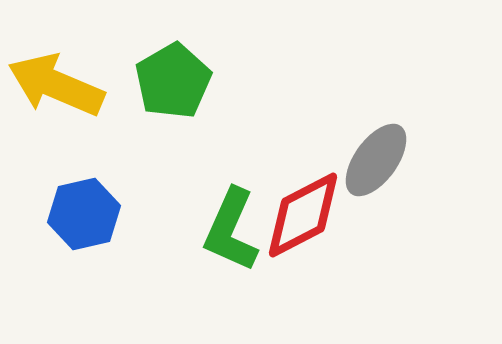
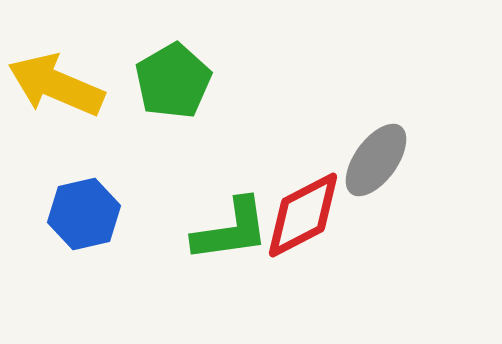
green L-shape: rotated 122 degrees counterclockwise
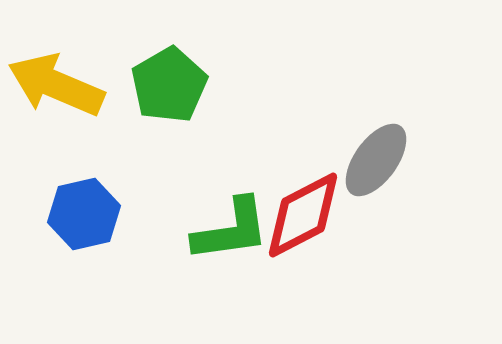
green pentagon: moved 4 px left, 4 px down
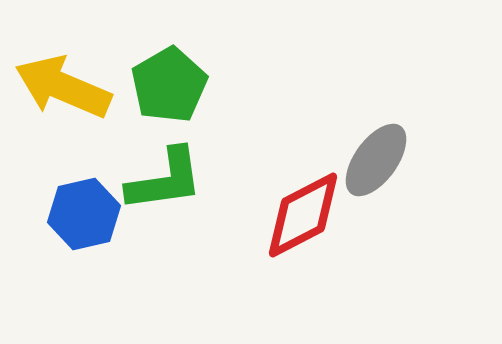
yellow arrow: moved 7 px right, 2 px down
green L-shape: moved 66 px left, 50 px up
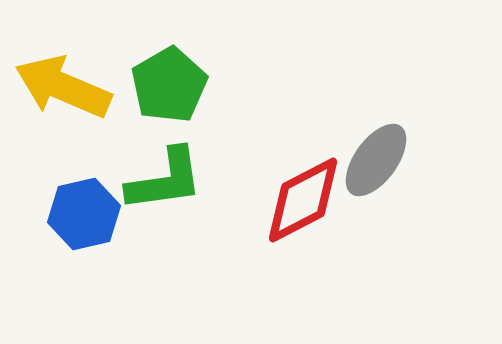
red diamond: moved 15 px up
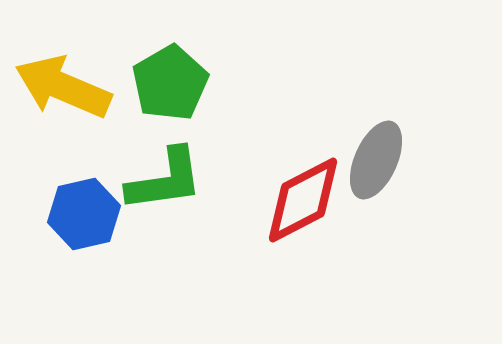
green pentagon: moved 1 px right, 2 px up
gray ellipse: rotated 12 degrees counterclockwise
